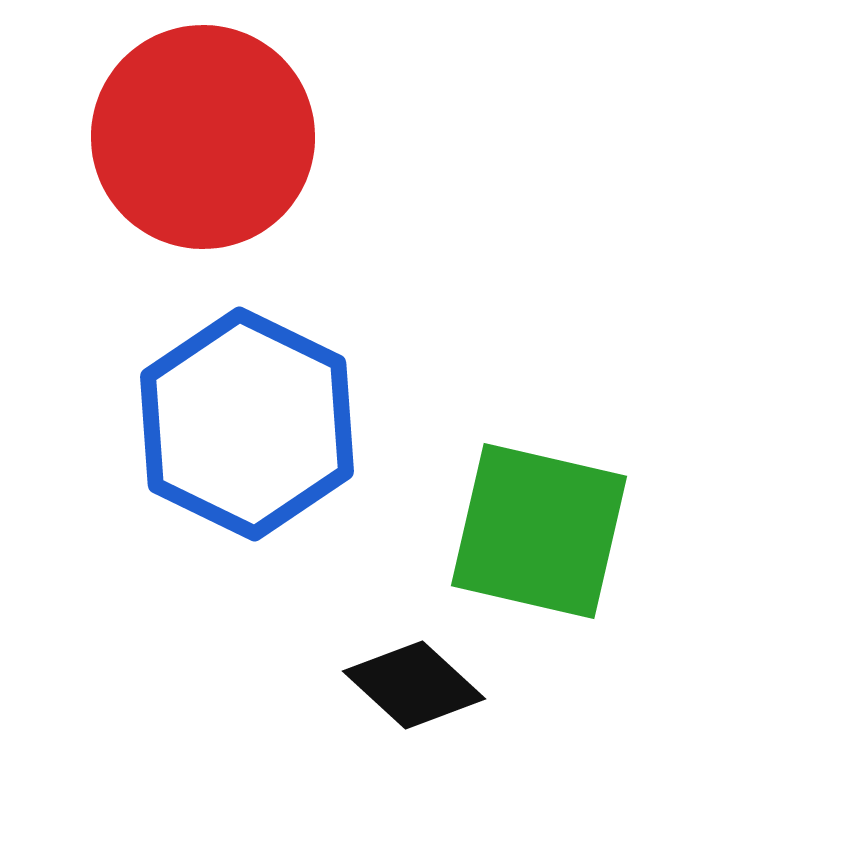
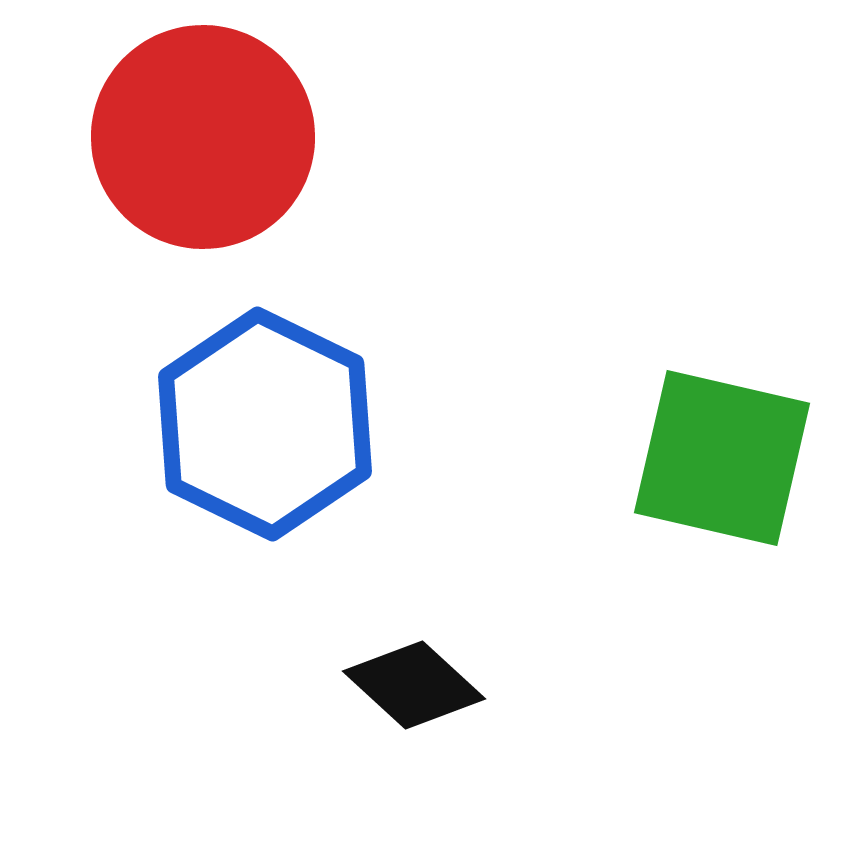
blue hexagon: moved 18 px right
green square: moved 183 px right, 73 px up
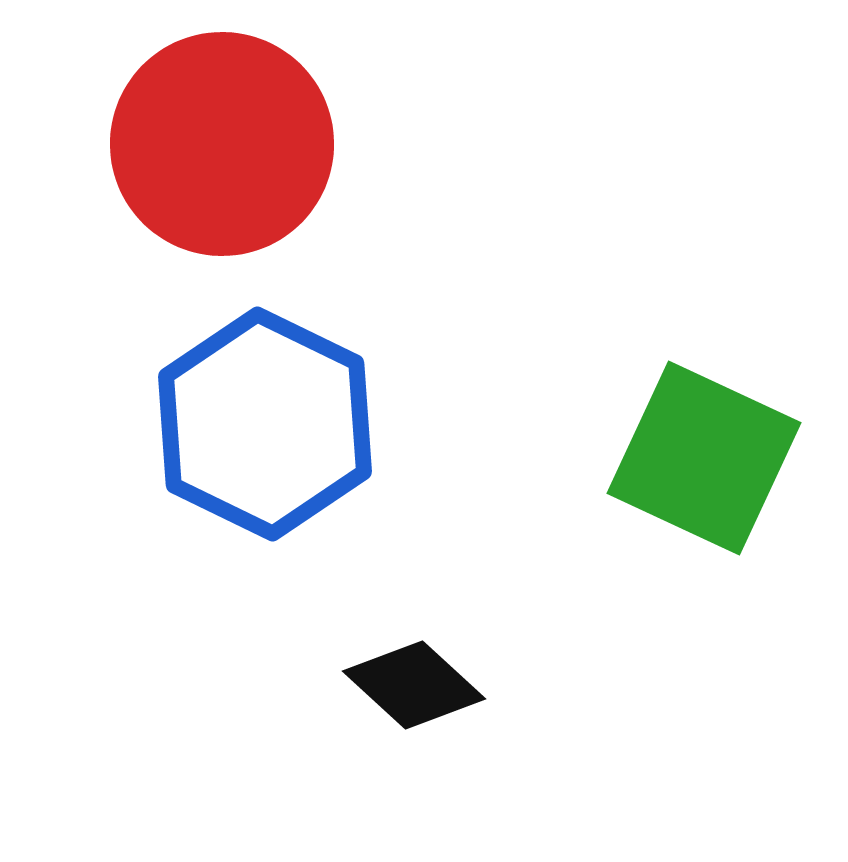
red circle: moved 19 px right, 7 px down
green square: moved 18 px left; rotated 12 degrees clockwise
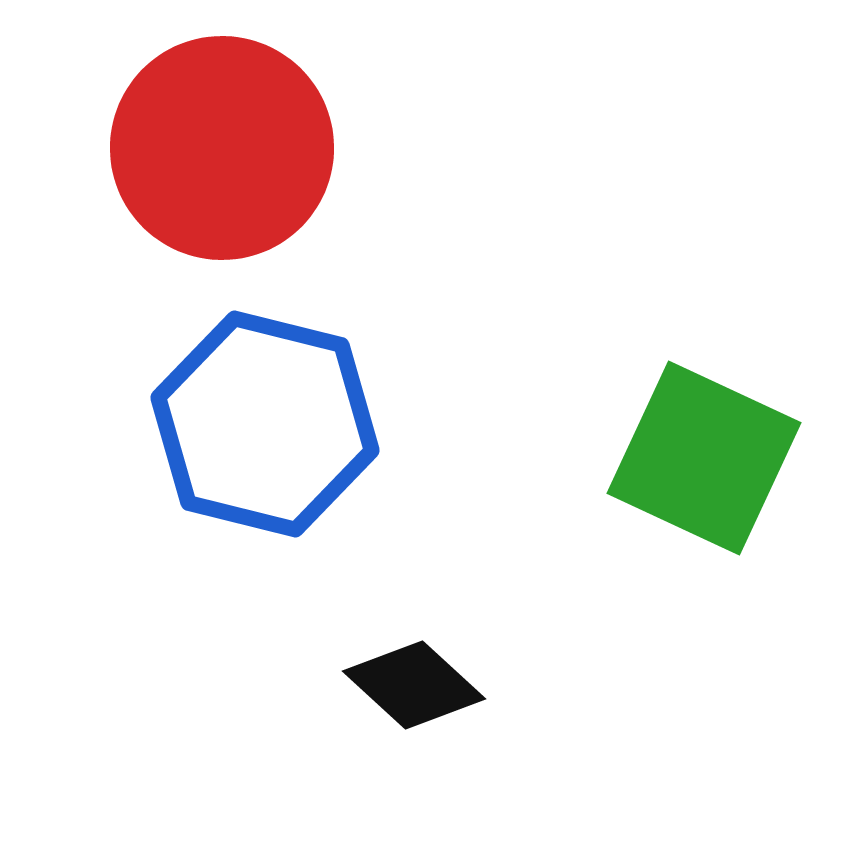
red circle: moved 4 px down
blue hexagon: rotated 12 degrees counterclockwise
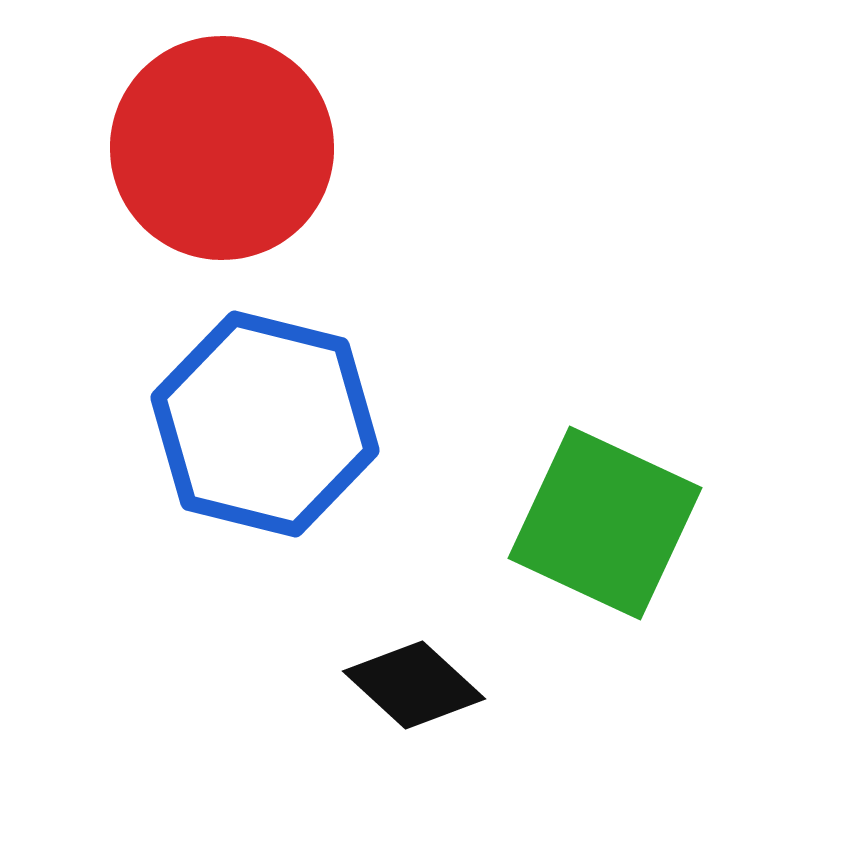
green square: moved 99 px left, 65 px down
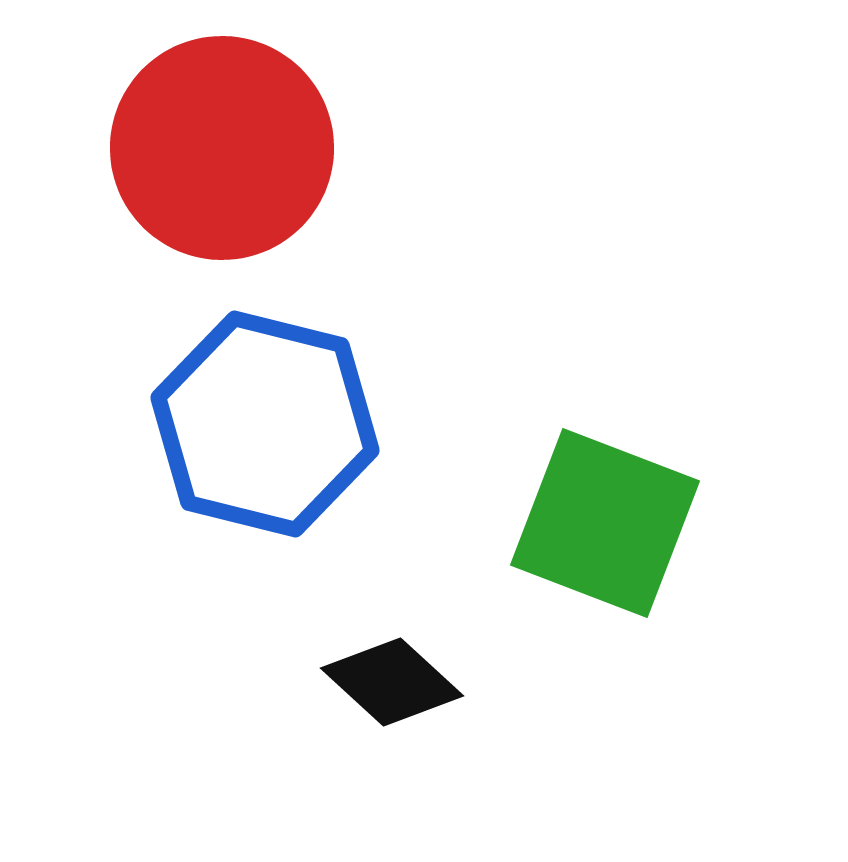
green square: rotated 4 degrees counterclockwise
black diamond: moved 22 px left, 3 px up
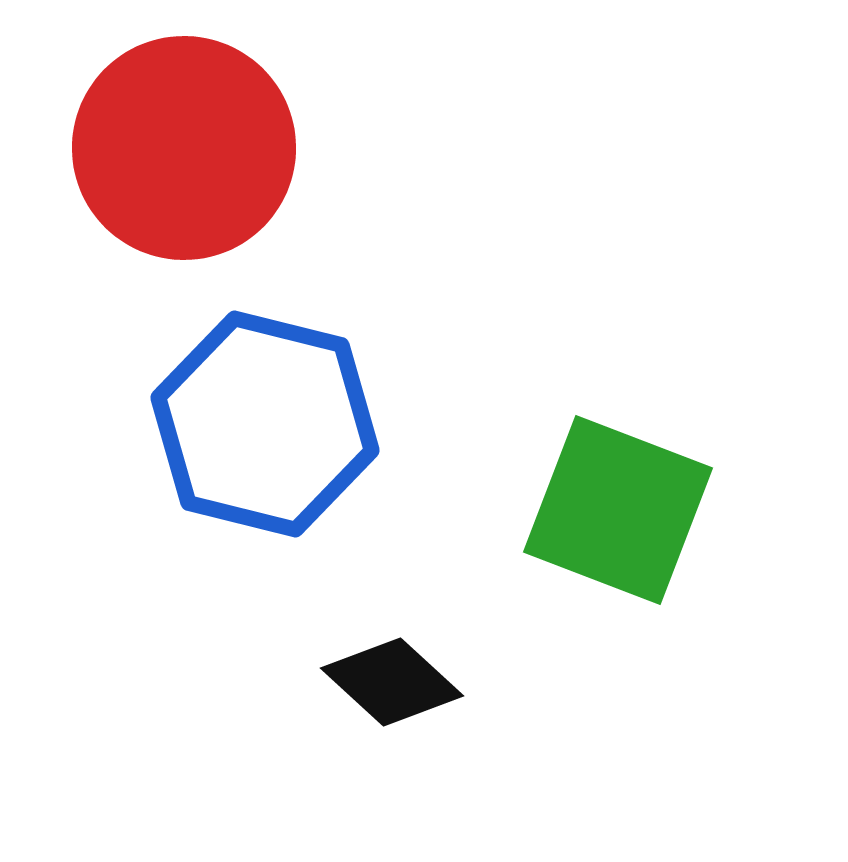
red circle: moved 38 px left
green square: moved 13 px right, 13 px up
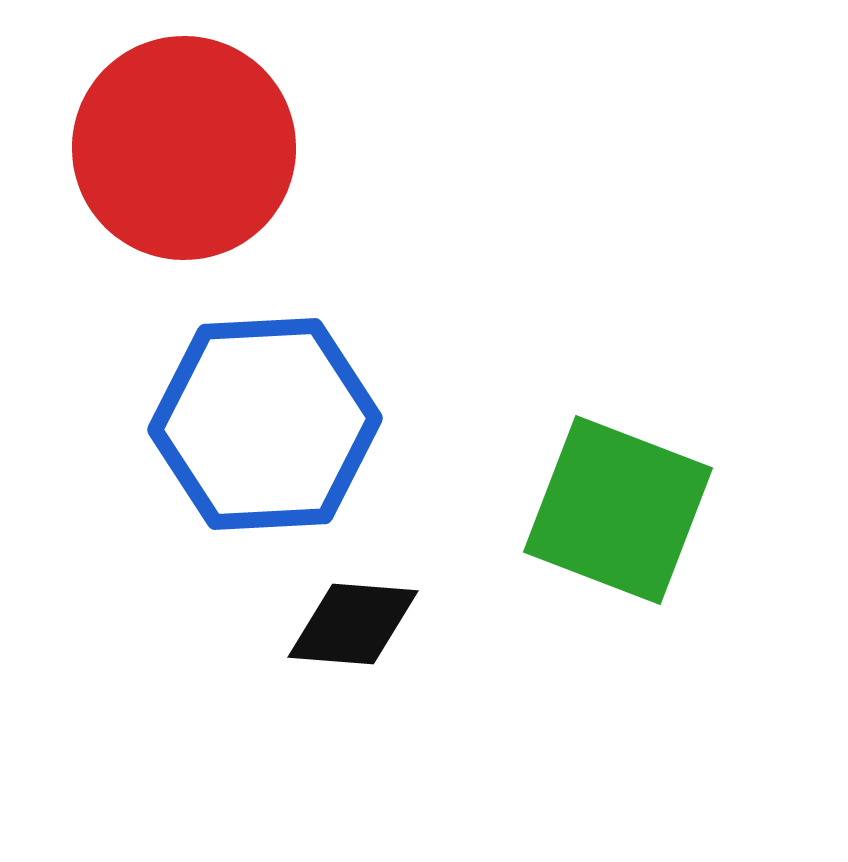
blue hexagon: rotated 17 degrees counterclockwise
black diamond: moved 39 px left, 58 px up; rotated 38 degrees counterclockwise
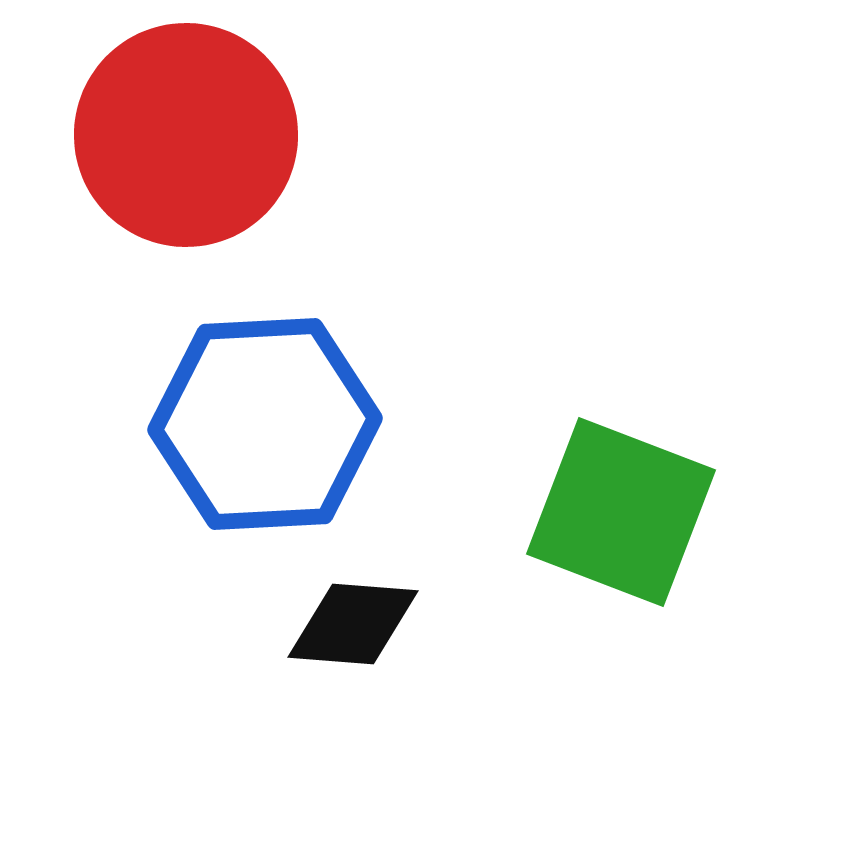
red circle: moved 2 px right, 13 px up
green square: moved 3 px right, 2 px down
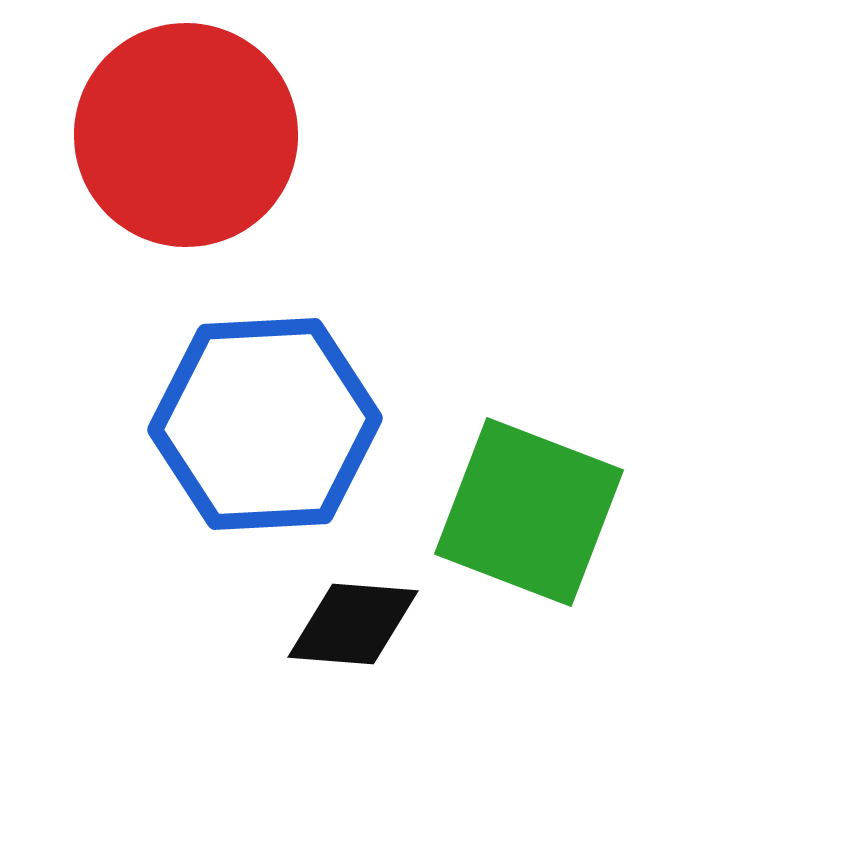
green square: moved 92 px left
